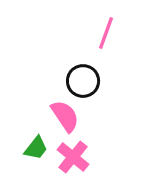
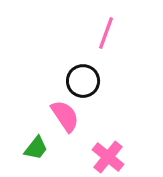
pink cross: moved 35 px right
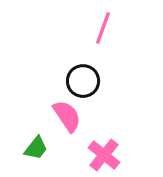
pink line: moved 3 px left, 5 px up
pink semicircle: moved 2 px right
pink cross: moved 4 px left, 2 px up
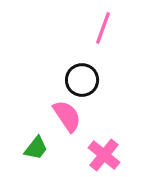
black circle: moved 1 px left, 1 px up
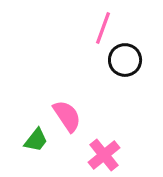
black circle: moved 43 px right, 20 px up
green trapezoid: moved 8 px up
pink cross: rotated 12 degrees clockwise
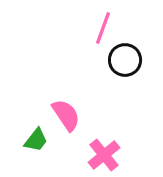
pink semicircle: moved 1 px left, 1 px up
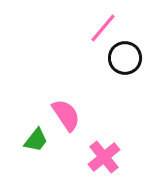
pink line: rotated 20 degrees clockwise
black circle: moved 2 px up
pink cross: moved 2 px down
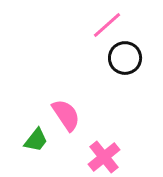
pink line: moved 4 px right, 3 px up; rotated 8 degrees clockwise
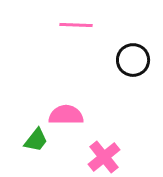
pink line: moved 31 px left; rotated 44 degrees clockwise
black circle: moved 8 px right, 2 px down
pink semicircle: rotated 56 degrees counterclockwise
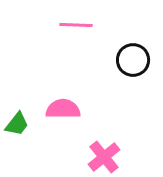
pink semicircle: moved 3 px left, 6 px up
green trapezoid: moved 19 px left, 16 px up
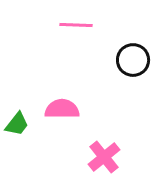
pink semicircle: moved 1 px left
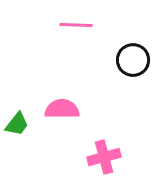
pink cross: rotated 24 degrees clockwise
